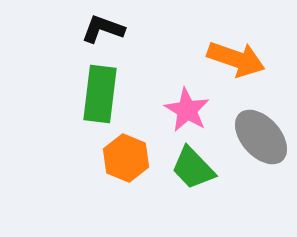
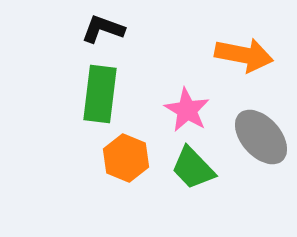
orange arrow: moved 8 px right, 4 px up; rotated 8 degrees counterclockwise
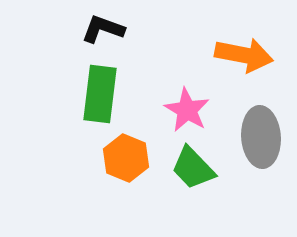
gray ellipse: rotated 38 degrees clockwise
